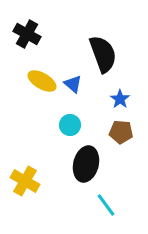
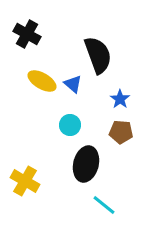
black semicircle: moved 5 px left, 1 px down
cyan line: moved 2 px left; rotated 15 degrees counterclockwise
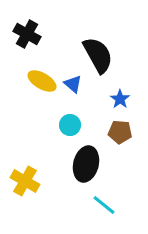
black semicircle: rotated 9 degrees counterclockwise
brown pentagon: moved 1 px left
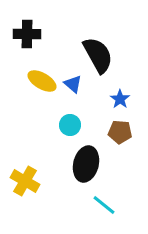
black cross: rotated 28 degrees counterclockwise
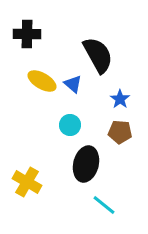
yellow cross: moved 2 px right, 1 px down
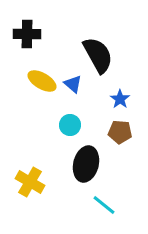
yellow cross: moved 3 px right
